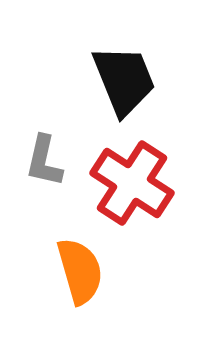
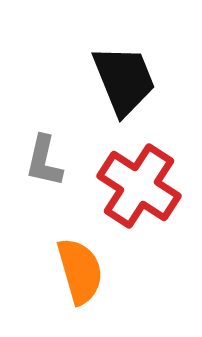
red cross: moved 7 px right, 3 px down
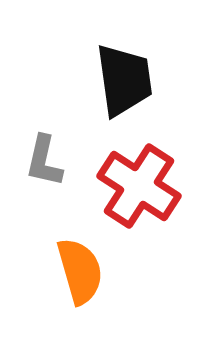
black trapezoid: rotated 14 degrees clockwise
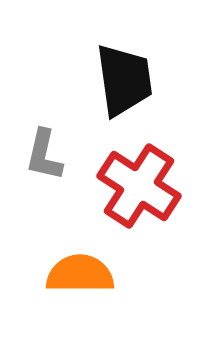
gray L-shape: moved 6 px up
orange semicircle: moved 3 px down; rotated 74 degrees counterclockwise
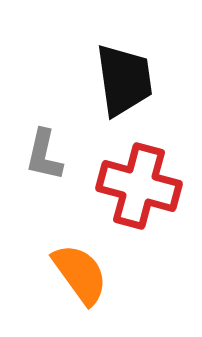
red cross: rotated 18 degrees counterclockwise
orange semicircle: rotated 54 degrees clockwise
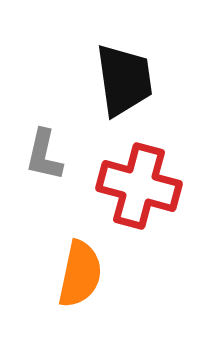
orange semicircle: rotated 48 degrees clockwise
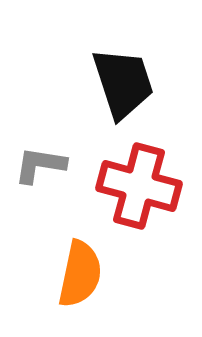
black trapezoid: moved 1 px left, 3 px down; rotated 10 degrees counterclockwise
gray L-shape: moved 4 px left, 10 px down; rotated 86 degrees clockwise
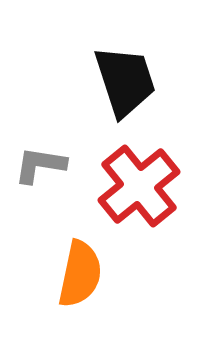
black trapezoid: moved 2 px right, 2 px up
red cross: rotated 36 degrees clockwise
